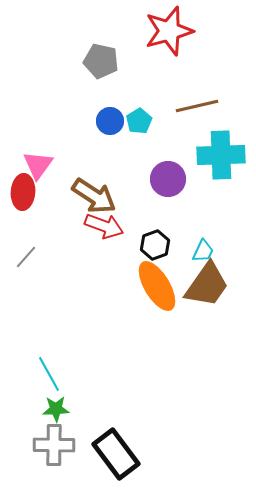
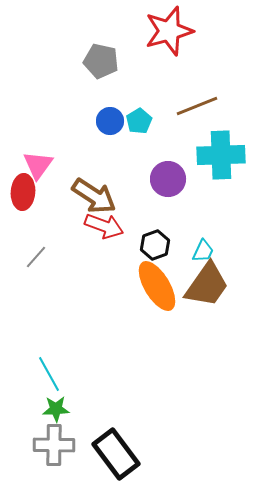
brown line: rotated 9 degrees counterclockwise
gray line: moved 10 px right
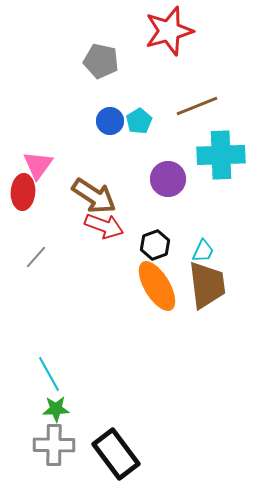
brown trapezoid: rotated 42 degrees counterclockwise
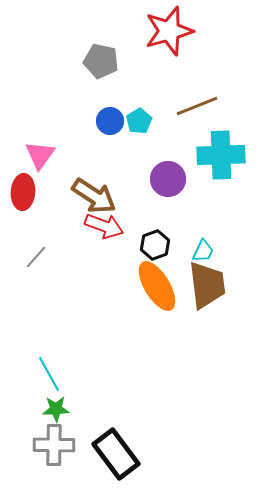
pink triangle: moved 2 px right, 10 px up
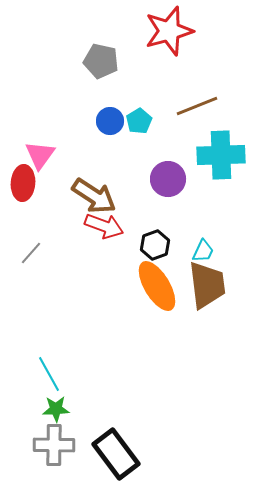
red ellipse: moved 9 px up
gray line: moved 5 px left, 4 px up
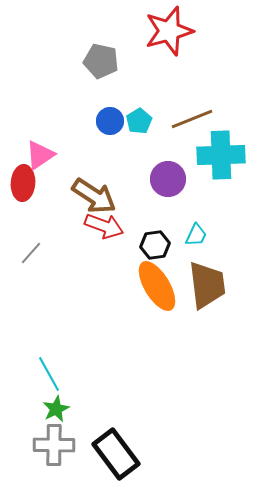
brown line: moved 5 px left, 13 px down
pink triangle: rotated 20 degrees clockwise
black hexagon: rotated 12 degrees clockwise
cyan trapezoid: moved 7 px left, 16 px up
green star: rotated 24 degrees counterclockwise
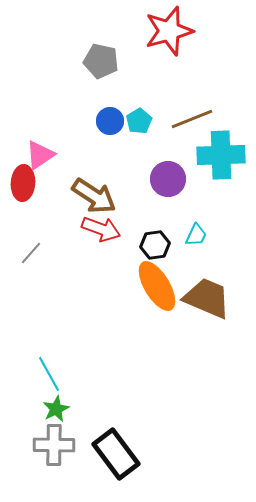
red arrow: moved 3 px left, 3 px down
brown trapezoid: moved 13 px down; rotated 60 degrees counterclockwise
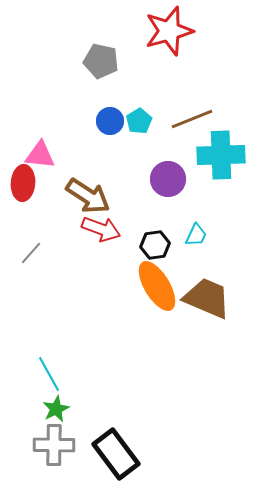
pink triangle: rotated 40 degrees clockwise
brown arrow: moved 6 px left
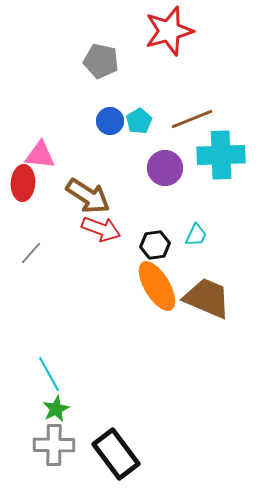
purple circle: moved 3 px left, 11 px up
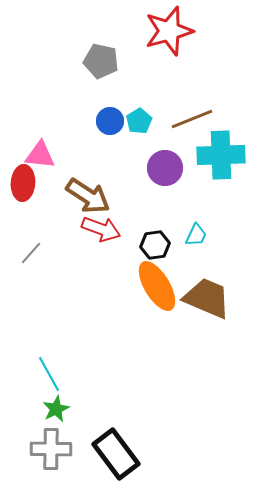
gray cross: moved 3 px left, 4 px down
